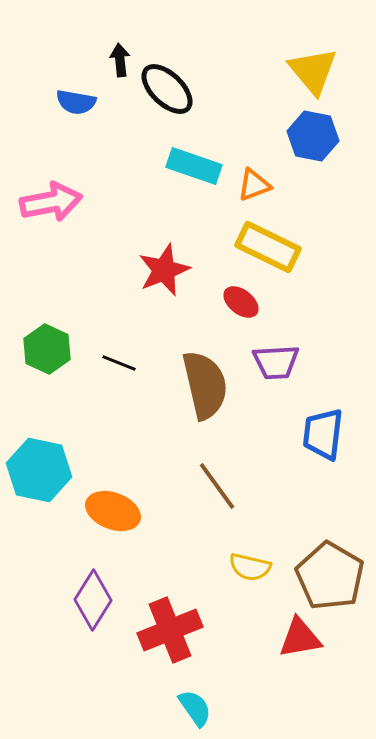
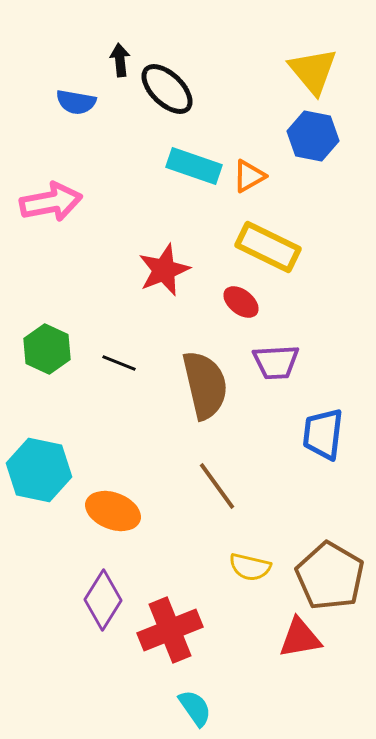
orange triangle: moved 5 px left, 9 px up; rotated 9 degrees counterclockwise
purple diamond: moved 10 px right
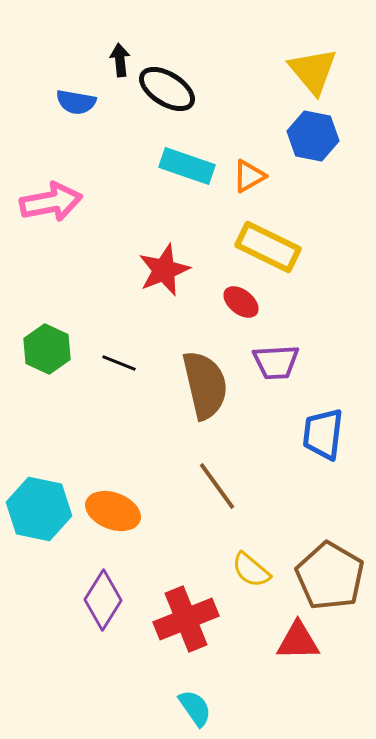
black ellipse: rotated 12 degrees counterclockwise
cyan rectangle: moved 7 px left
cyan hexagon: moved 39 px down
yellow semicircle: moved 1 px right, 3 px down; rotated 27 degrees clockwise
red cross: moved 16 px right, 11 px up
red triangle: moved 2 px left, 3 px down; rotated 9 degrees clockwise
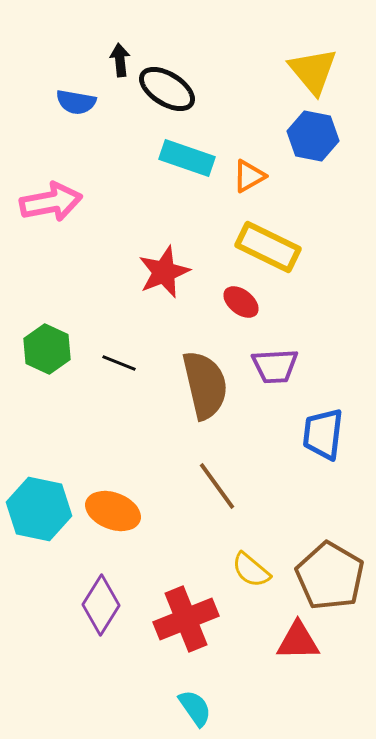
cyan rectangle: moved 8 px up
red star: moved 2 px down
purple trapezoid: moved 1 px left, 4 px down
purple diamond: moved 2 px left, 5 px down
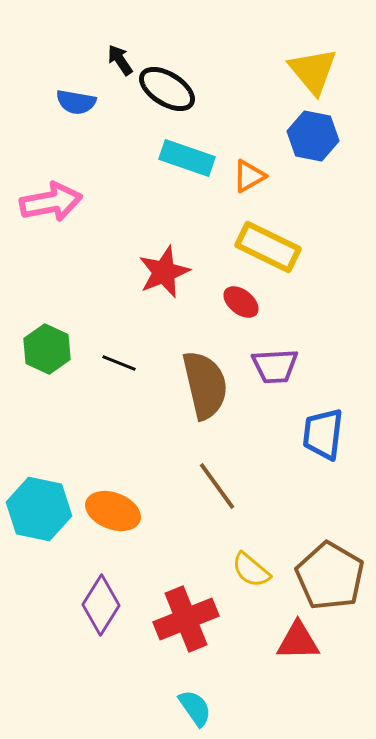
black arrow: rotated 28 degrees counterclockwise
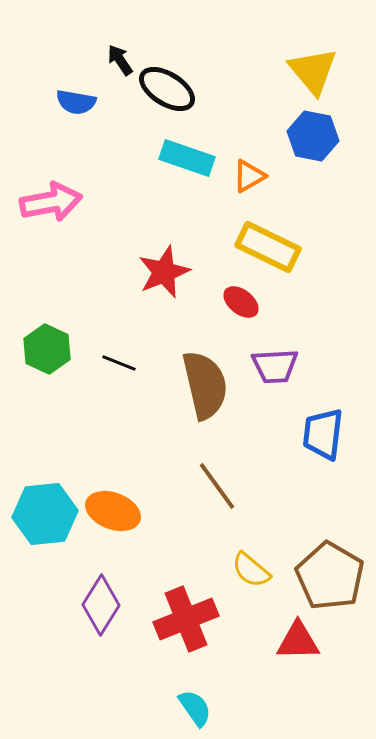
cyan hexagon: moved 6 px right, 5 px down; rotated 18 degrees counterclockwise
